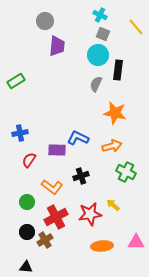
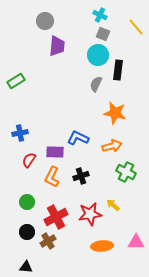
purple rectangle: moved 2 px left, 2 px down
orange L-shape: moved 10 px up; rotated 80 degrees clockwise
brown cross: moved 3 px right, 1 px down
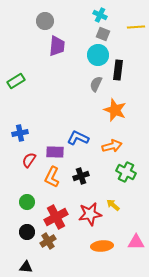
yellow line: rotated 54 degrees counterclockwise
orange star: moved 3 px up; rotated 10 degrees clockwise
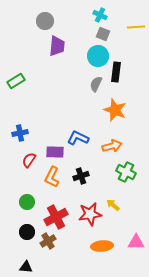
cyan circle: moved 1 px down
black rectangle: moved 2 px left, 2 px down
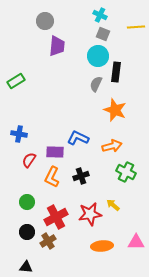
blue cross: moved 1 px left, 1 px down; rotated 21 degrees clockwise
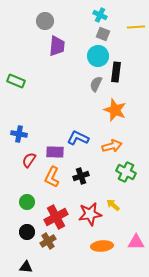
green rectangle: rotated 54 degrees clockwise
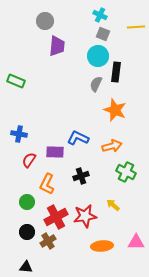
orange L-shape: moved 5 px left, 7 px down
red star: moved 5 px left, 2 px down
